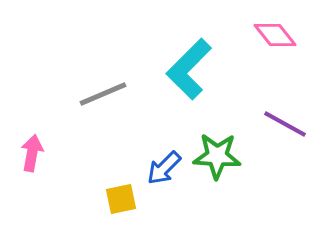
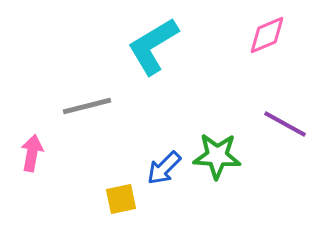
pink diamond: moved 8 px left; rotated 75 degrees counterclockwise
cyan L-shape: moved 36 px left, 23 px up; rotated 14 degrees clockwise
gray line: moved 16 px left, 12 px down; rotated 9 degrees clockwise
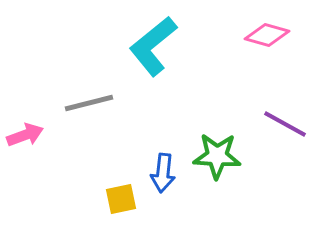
pink diamond: rotated 39 degrees clockwise
cyan L-shape: rotated 8 degrees counterclockwise
gray line: moved 2 px right, 3 px up
pink arrow: moved 7 px left, 18 px up; rotated 60 degrees clockwise
blue arrow: moved 1 px left, 5 px down; rotated 39 degrees counterclockwise
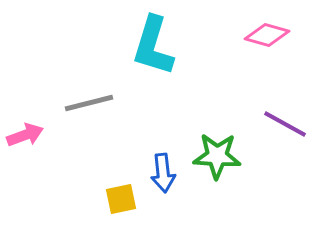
cyan L-shape: rotated 34 degrees counterclockwise
blue arrow: rotated 12 degrees counterclockwise
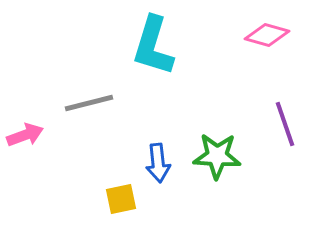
purple line: rotated 42 degrees clockwise
blue arrow: moved 5 px left, 10 px up
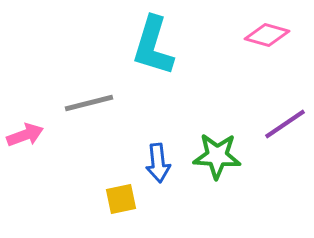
purple line: rotated 75 degrees clockwise
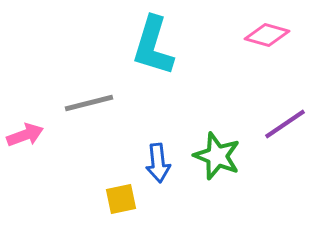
green star: rotated 18 degrees clockwise
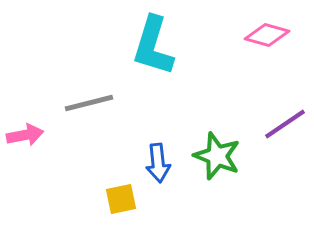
pink arrow: rotated 9 degrees clockwise
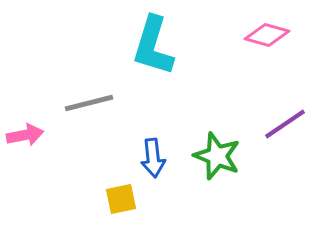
blue arrow: moved 5 px left, 5 px up
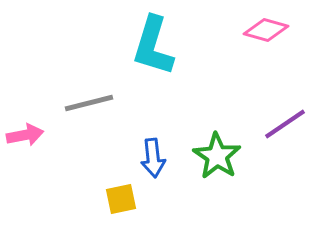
pink diamond: moved 1 px left, 5 px up
green star: rotated 12 degrees clockwise
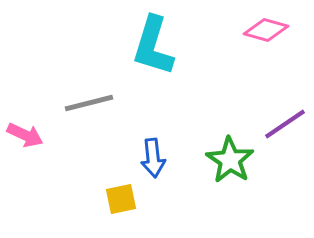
pink arrow: rotated 36 degrees clockwise
green star: moved 13 px right, 4 px down
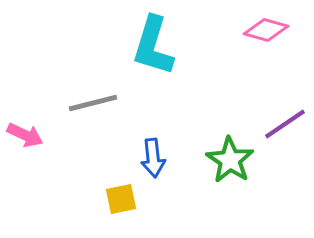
gray line: moved 4 px right
